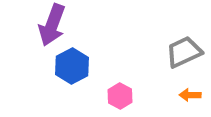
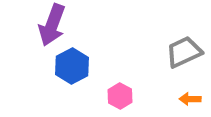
orange arrow: moved 4 px down
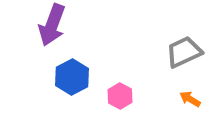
blue hexagon: moved 11 px down
orange arrow: rotated 30 degrees clockwise
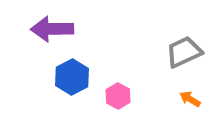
purple arrow: moved 4 px down; rotated 69 degrees clockwise
pink hexagon: moved 2 px left
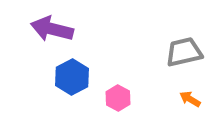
purple arrow: rotated 15 degrees clockwise
gray trapezoid: rotated 12 degrees clockwise
pink hexagon: moved 2 px down
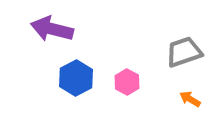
gray trapezoid: rotated 6 degrees counterclockwise
blue hexagon: moved 4 px right, 1 px down
pink hexagon: moved 9 px right, 16 px up
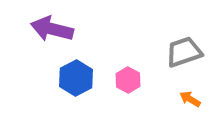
pink hexagon: moved 1 px right, 2 px up
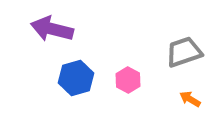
blue hexagon: rotated 12 degrees clockwise
